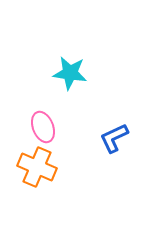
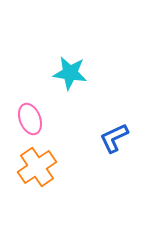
pink ellipse: moved 13 px left, 8 px up
orange cross: rotated 33 degrees clockwise
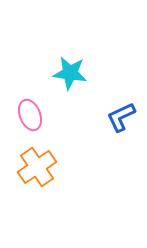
pink ellipse: moved 4 px up
blue L-shape: moved 7 px right, 21 px up
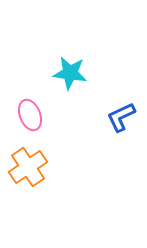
orange cross: moved 9 px left
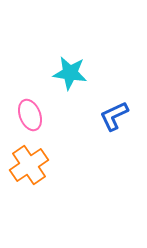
blue L-shape: moved 7 px left, 1 px up
orange cross: moved 1 px right, 2 px up
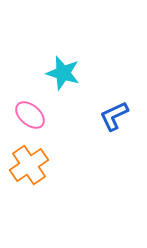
cyan star: moved 7 px left; rotated 8 degrees clockwise
pink ellipse: rotated 28 degrees counterclockwise
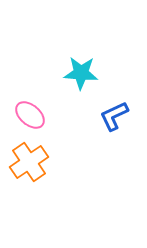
cyan star: moved 18 px right; rotated 12 degrees counterclockwise
orange cross: moved 3 px up
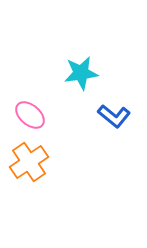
cyan star: rotated 12 degrees counterclockwise
blue L-shape: rotated 116 degrees counterclockwise
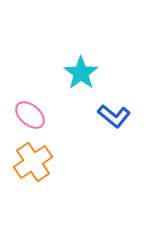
cyan star: rotated 28 degrees counterclockwise
orange cross: moved 4 px right
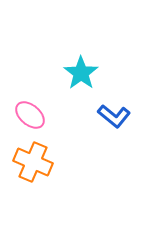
orange cross: rotated 33 degrees counterclockwise
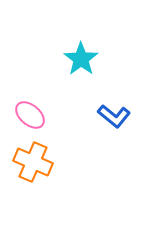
cyan star: moved 14 px up
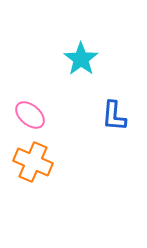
blue L-shape: rotated 56 degrees clockwise
